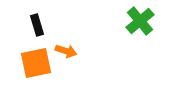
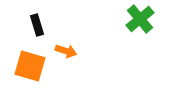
green cross: moved 2 px up
orange square: moved 6 px left, 3 px down; rotated 28 degrees clockwise
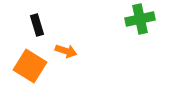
green cross: rotated 28 degrees clockwise
orange square: rotated 16 degrees clockwise
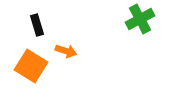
green cross: rotated 16 degrees counterclockwise
orange square: moved 1 px right
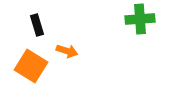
green cross: rotated 24 degrees clockwise
orange arrow: moved 1 px right
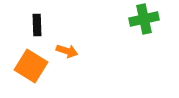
green cross: moved 4 px right; rotated 8 degrees counterclockwise
black rectangle: rotated 15 degrees clockwise
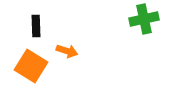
black rectangle: moved 1 px left, 1 px down
